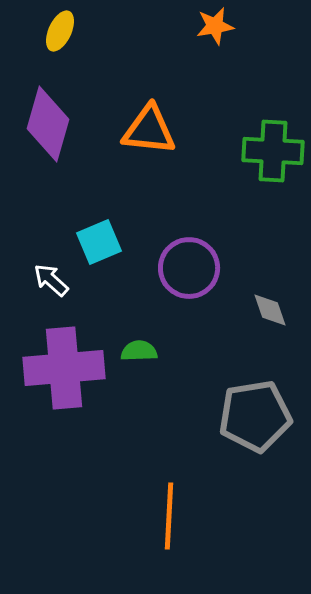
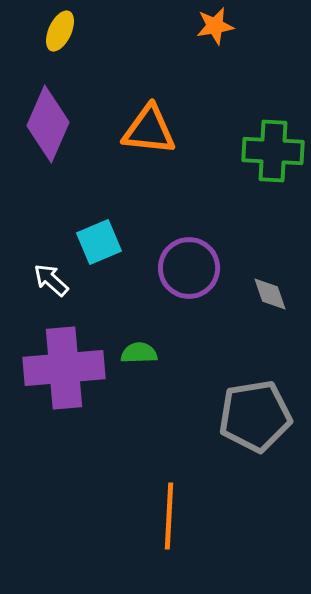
purple diamond: rotated 8 degrees clockwise
gray diamond: moved 16 px up
green semicircle: moved 2 px down
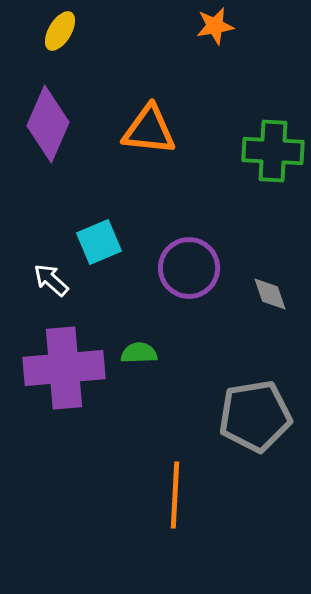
yellow ellipse: rotated 6 degrees clockwise
orange line: moved 6 px right, 21 px up
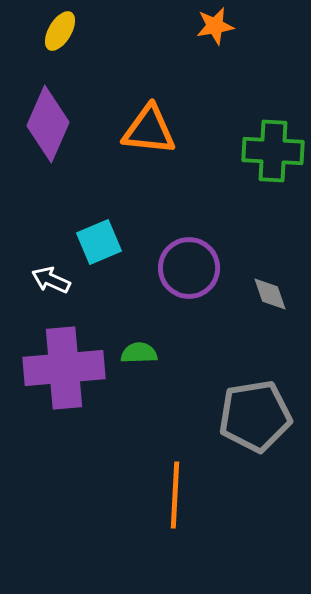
white arrow: rotated 18 degrees counterclockwise
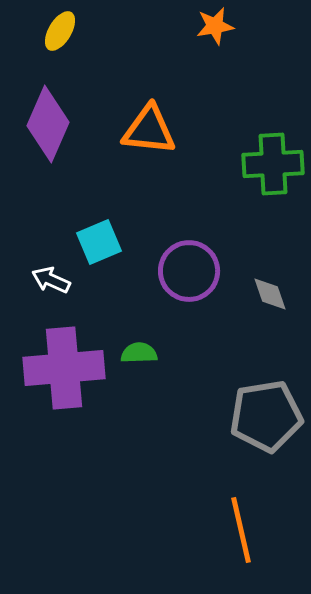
green cross: moved 13 px down; rotated 6 degrees counterclockwise
purple circle: moved 3 px down
gray pentagon: moved 11 px right
orange line: moved 66 px right, 35 px down; rotated 16 degrees counterclockwise
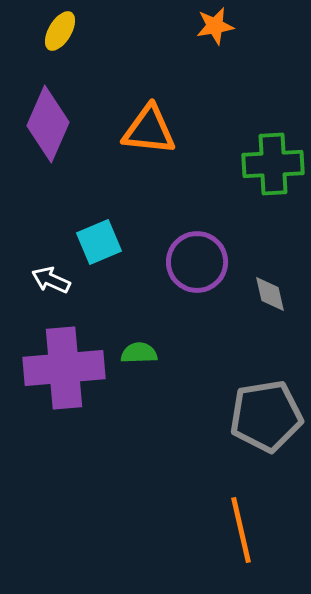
purple circle: moved 8 px right, 9 px up
gray diamond: rotated 6 degrees clockwise
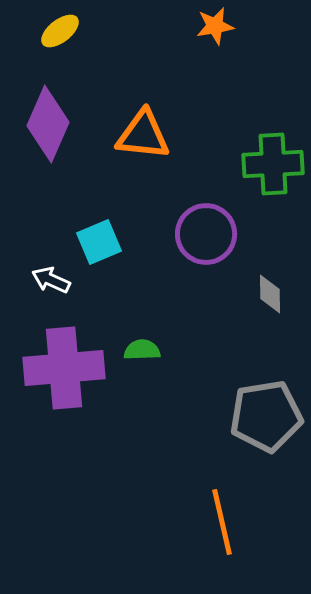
yellow ellipse: rotated 21 degrees clockwise
orange triangle: moved 6 px left, 5 px down
purple circle: moved 9 px right, 28 px up
gray diamond: rotated 12 degrees clockwise
green semicircle: moved 3 px right, 3 px up
orange line: moved 19 px left, 8 px up
